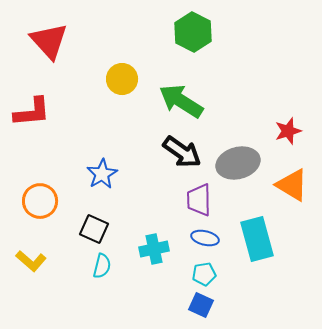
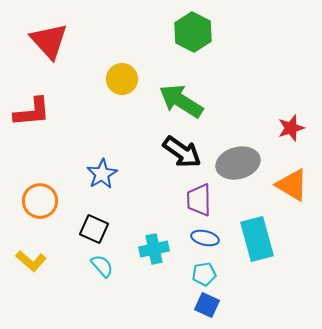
red star: moved 3 px right, 3 px up
cyan semicircle: rotated 55 degrees counterclockwise
blue square: moved 6 px right
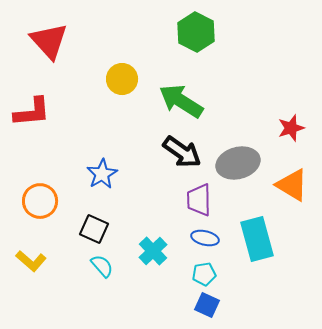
green hexagon: moved 3 px right
cyan cross: moved 1 px left, 2 px down; rotated 32 degrees counterclockwise
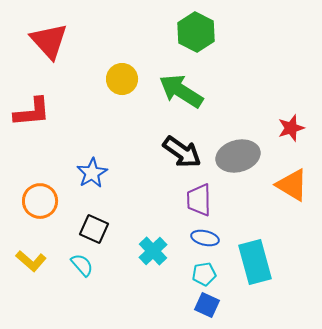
green arrow: moved 10 px up
gray ellipse: moved 7 px up
blue star: moved 10 px left, 1 px up
cyan rectangle: moved 2 px left, 23 px down
cyan semicircle: moved 20 px left, 1 px up
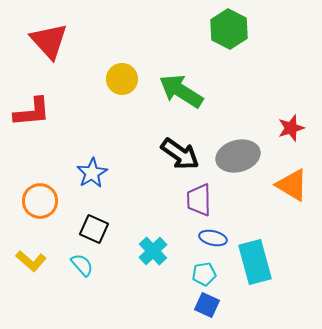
green hexagon: moved 33 px right, 3 px up
black arrow: moved 2 px left, 2 px down
blue ellipse: moved 8 px right
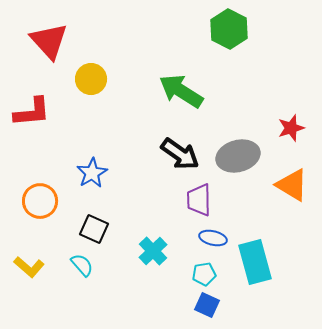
yellow circle: moved 31 px left
yellow L-shape: moved 2 px left, 6 px down
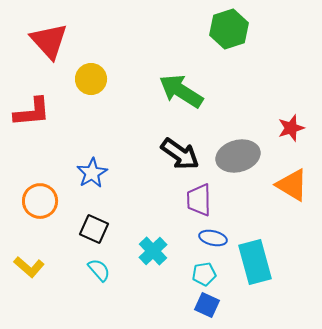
green hexagon: rotated 15 degrees clockwise
cyan semicircle: moved 17 px right, 5 px down
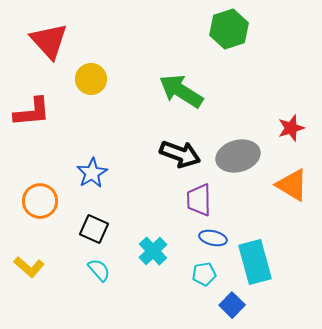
black arrow: rotated 15 degrees counterclockwise
blue square: moved 25 px right; rotated 20 degrees clockwise
